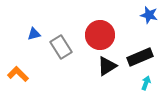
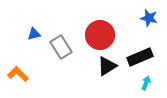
blue star: moved 3 px down
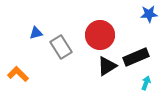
blue star: moved 4 px up; rotated 18 degrees counterclockwise
blue triangle: moved 2 px right, 1 px up
black rectangle: moved 4 px left
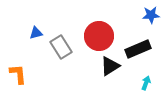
blue star: moved 2 px right, 1 px down
red circle: moved 1 px left, 1 px down
black rectangle: moved 2 px right, 8 px up
black triangle: moved 3 px right
orange L-shape: rotated 40 degrees clockwise
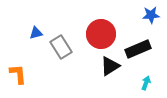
red circle: moved 2 px right, 2 px up
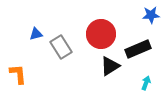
blue triangle: moved 1 px down
